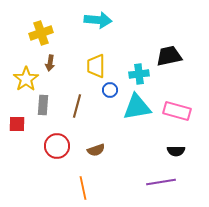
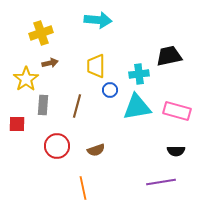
brown arrow: rotated 112 degrees counterclockwise
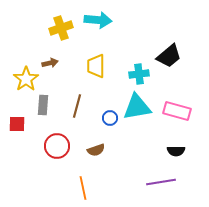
yellow cross: moved 20 px right, 5 px up
black trapezoid: rotated 152 degrees clockwise
blue circle: moved 28 px down
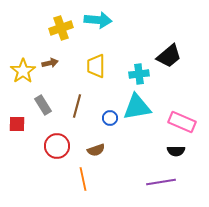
yellow star: moved 3 px left, 8 px up
gray rectangle: rotated 36 degrees counterclockwise
pink rectangle: moved 5 px right, 11 px down; rotated 8 degrees clockwise
orange line: moved 9 px up
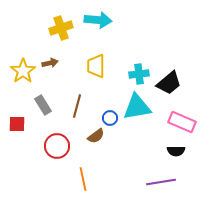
black trapezoid: moved 27 px down
brown semicircle: moved 14 px up; rotated 18 degrees counterclockwise
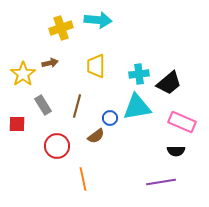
yellow star: moved 3 px down
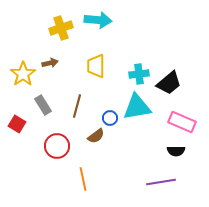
red square: rotated 30 degrees clockwise
